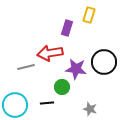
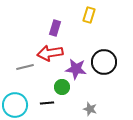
purple rectangle: moved 12 px left
gray line: moved 1 px left
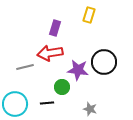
purple star: moved 2 px right, 1 px down
cyan circle: moved 1 px up
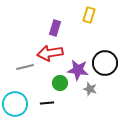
black circle: moved 1 px right, 1 px down
green circle: moved 2 px left, 4 px up
gray star: moved 20 px up
